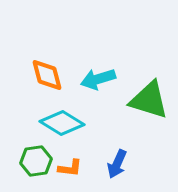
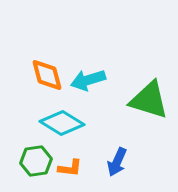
cyan arrow: moved 10 px left, 1 px down
blue arrow: moved 2 px up
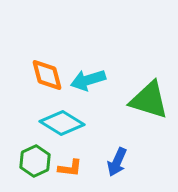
green hexagon: moved 1 px left; rotated 16 degrees counterclockwise
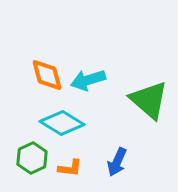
green triangle: rotated 24 degrees clockwise
green hexagon: moved 3 px left, 3 px up
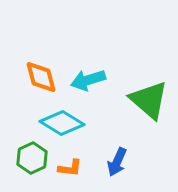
orange diamond: moved 6 px left, 2 px down
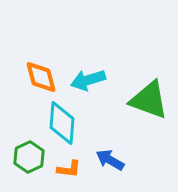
green triangle: rotated 21 degrees counterclockwise
cyan diamond: rotated 63 degrees clockwise
green hexagon: moved 3 px left, 1 px up
blue arrow: moved 7 px left, 2 px up; rotated 96 degrees clockwise
orange L-shape: moved 1 px left, 1 px down
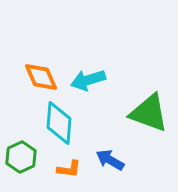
orange diamond: rotated 9 degrees counterclockwise
green triangle: moved 13 px down
cyan diamond: moved 3 px left
green hexagon: moved 8 px left
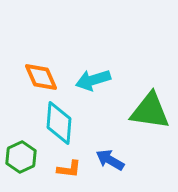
cyan arrow: moved 5 px right
green triangle: moved 1 px right, 2 px up; rotated 12 degrees counterclockwise
